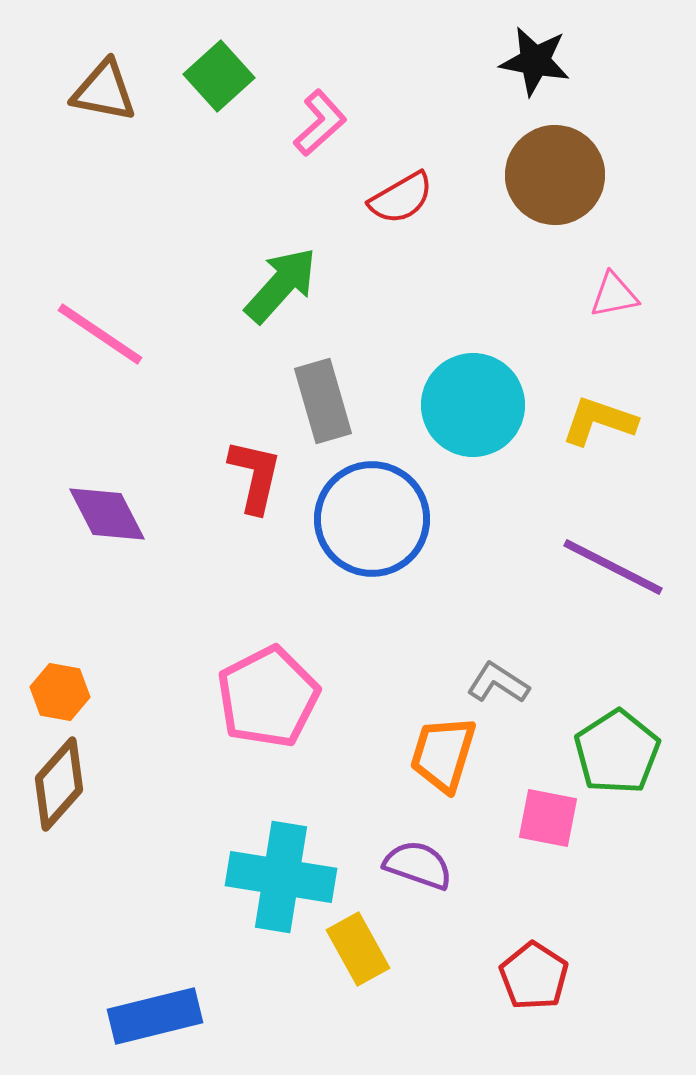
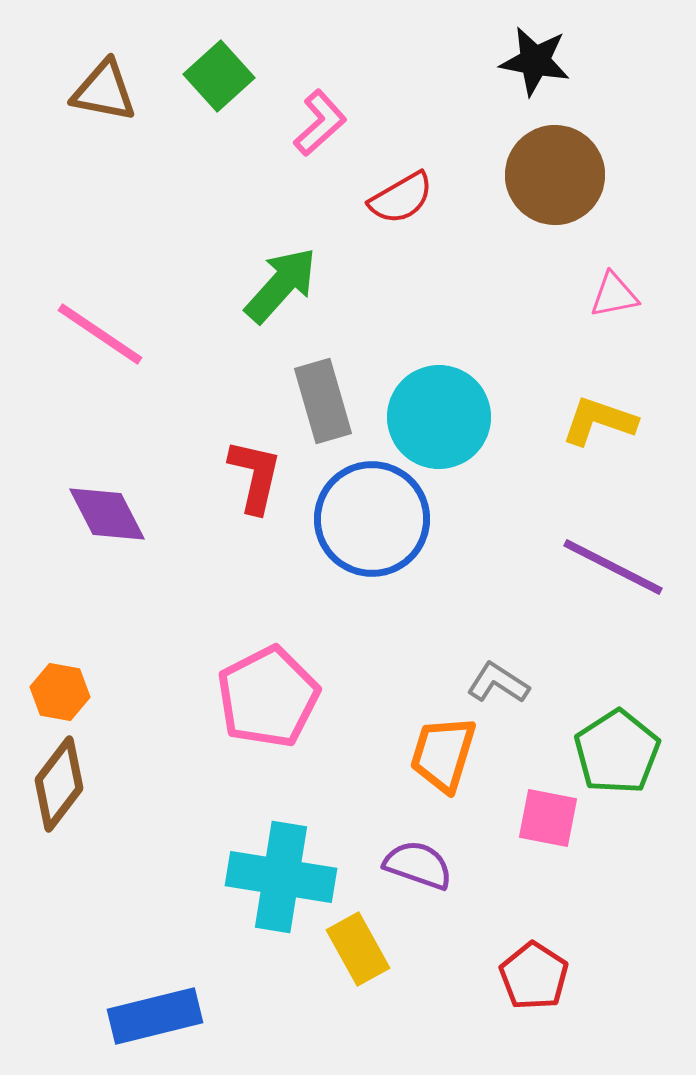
cyan circle: moved 34 px left, 12 px down
brown diamond: rotated 4 degrees counterclockwise
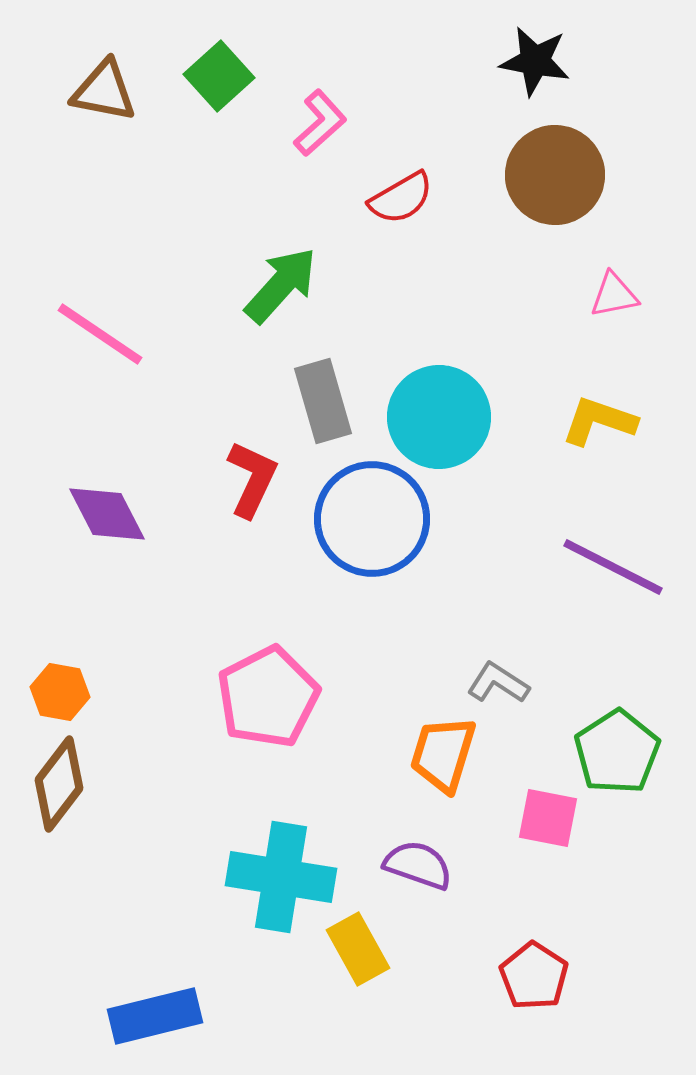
red L-shape: moved 3 px left, 3 px down; rotated 12 degrees clockwise
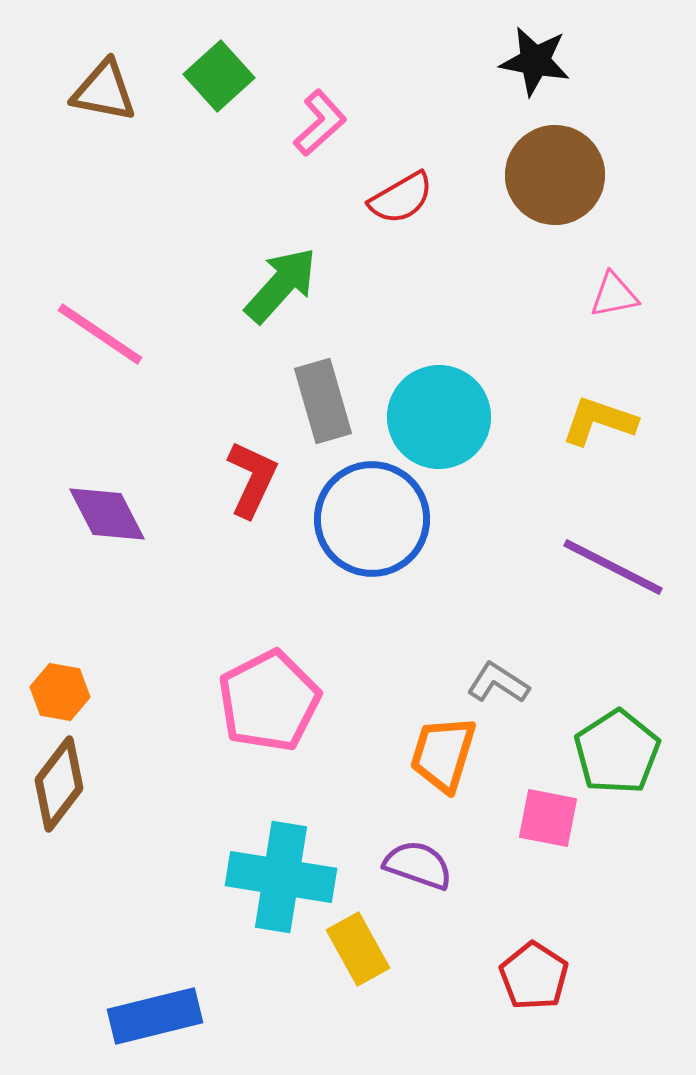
pink pentagon: moved 1 px right, 4 px down
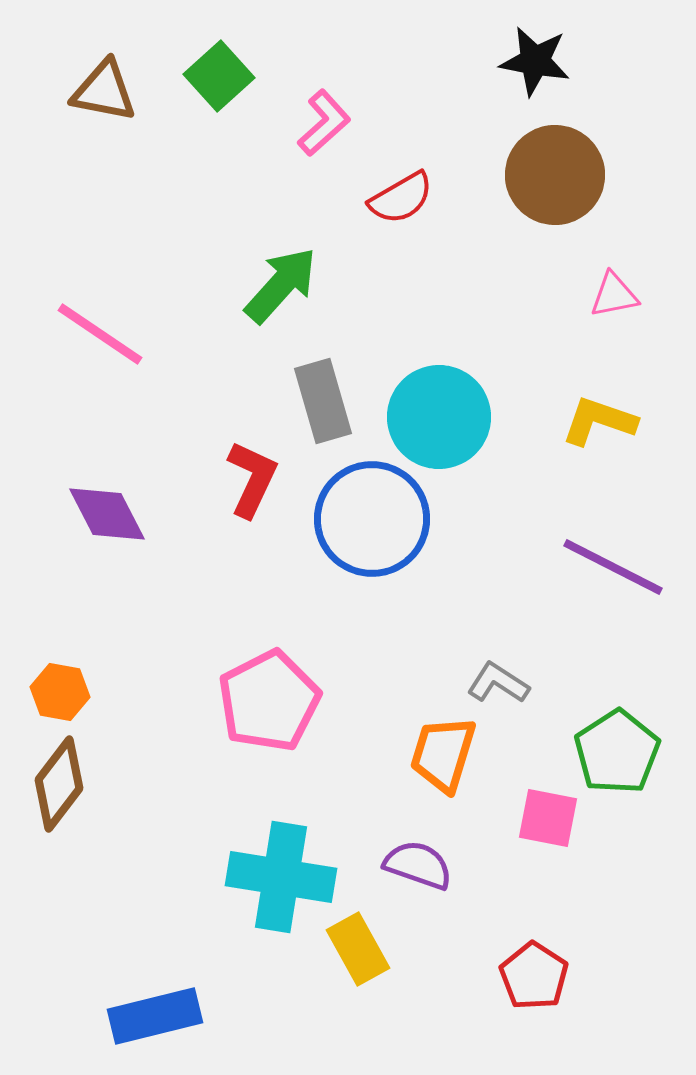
pink L-shape: moved 4 px right
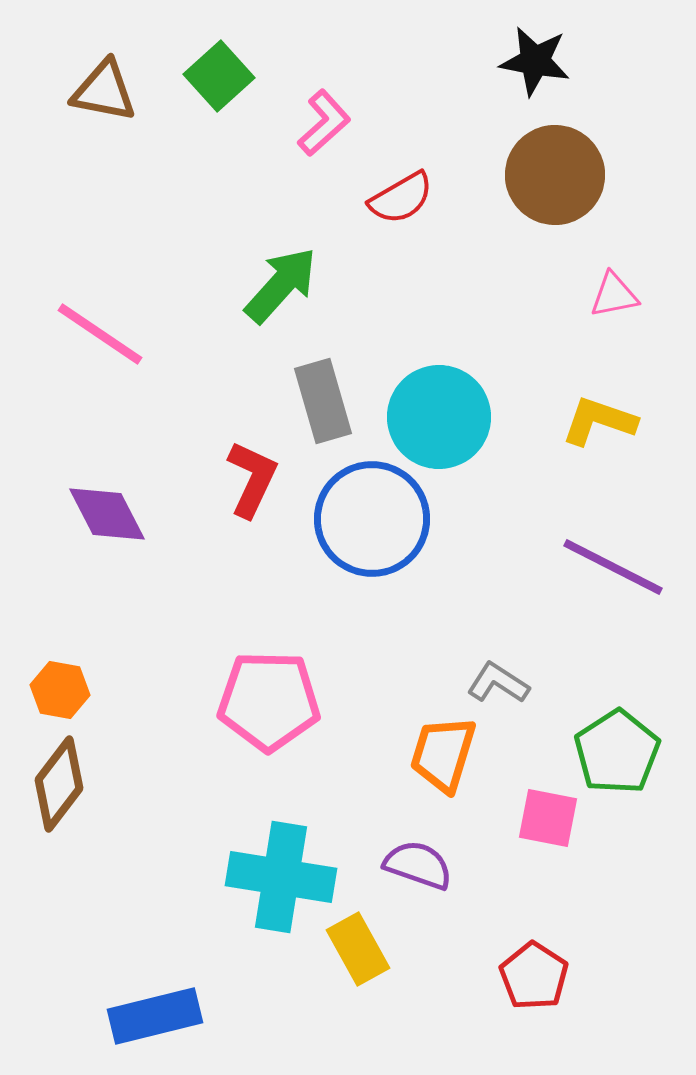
orange hexagon: moved 2 px up
pink pentagon: rotated 28 degrees clockwise
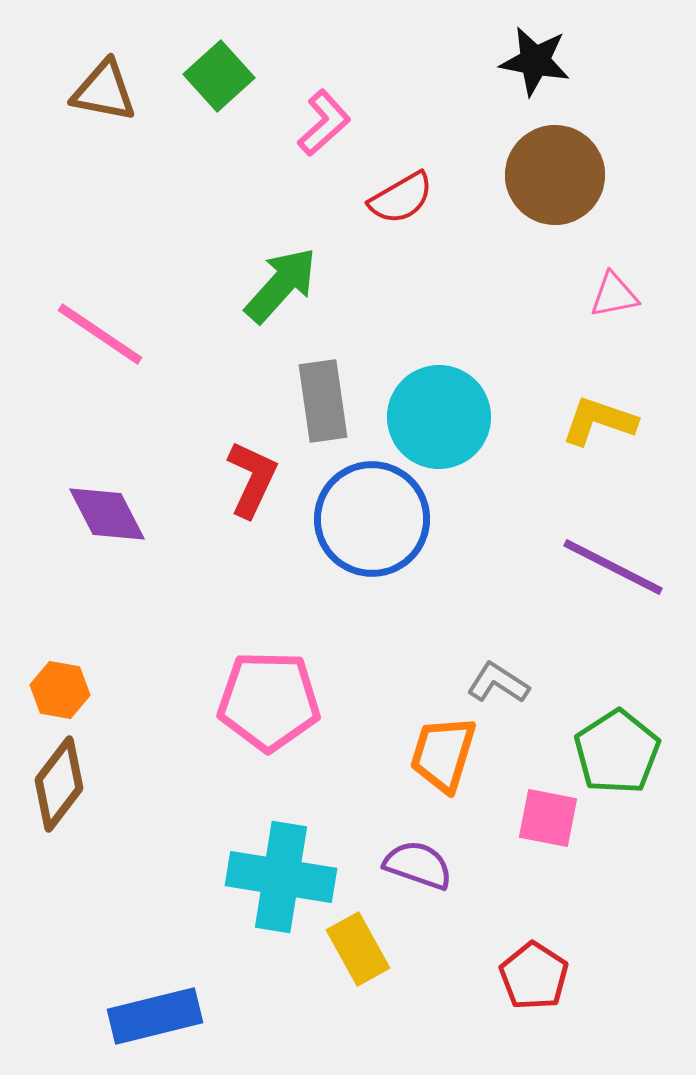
gray rectangle: rotated 8 degrees clockwise
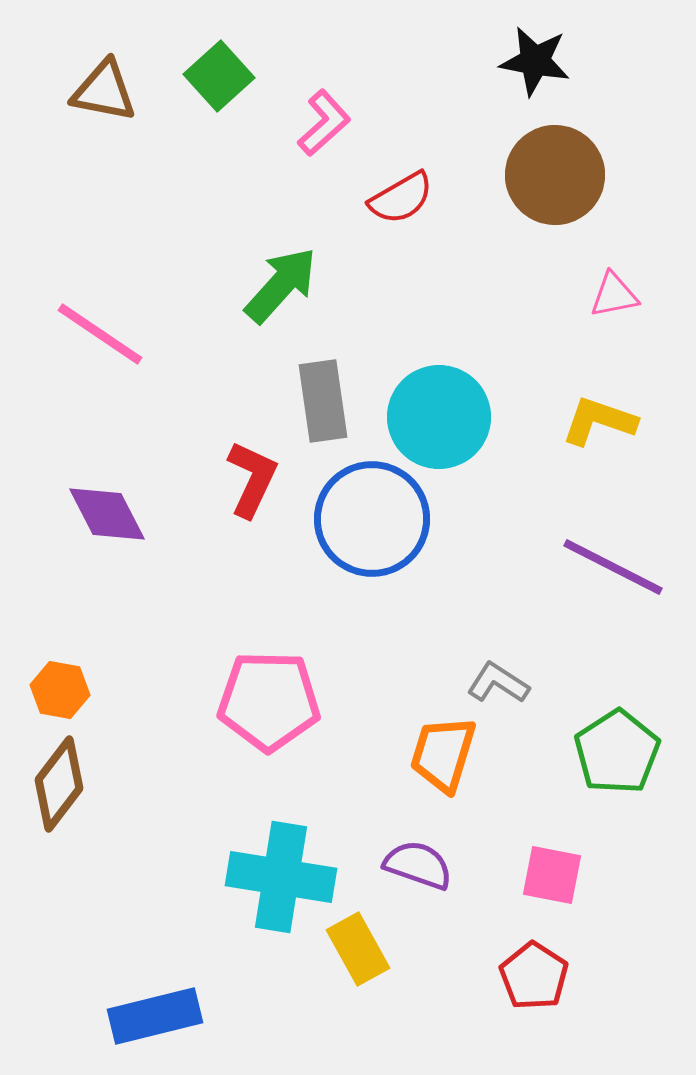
pink square: moved 4 px right, 57 px down
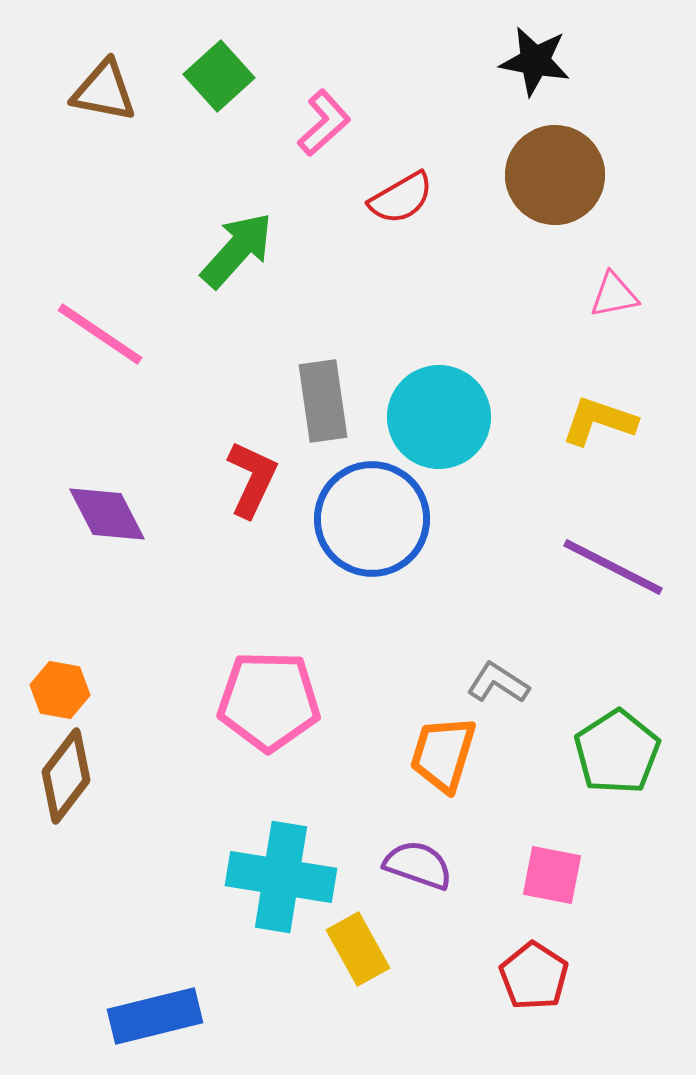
green arrow: moved 44 px left, 35 px up
brown diamond: moved 7 px right, 8 px up
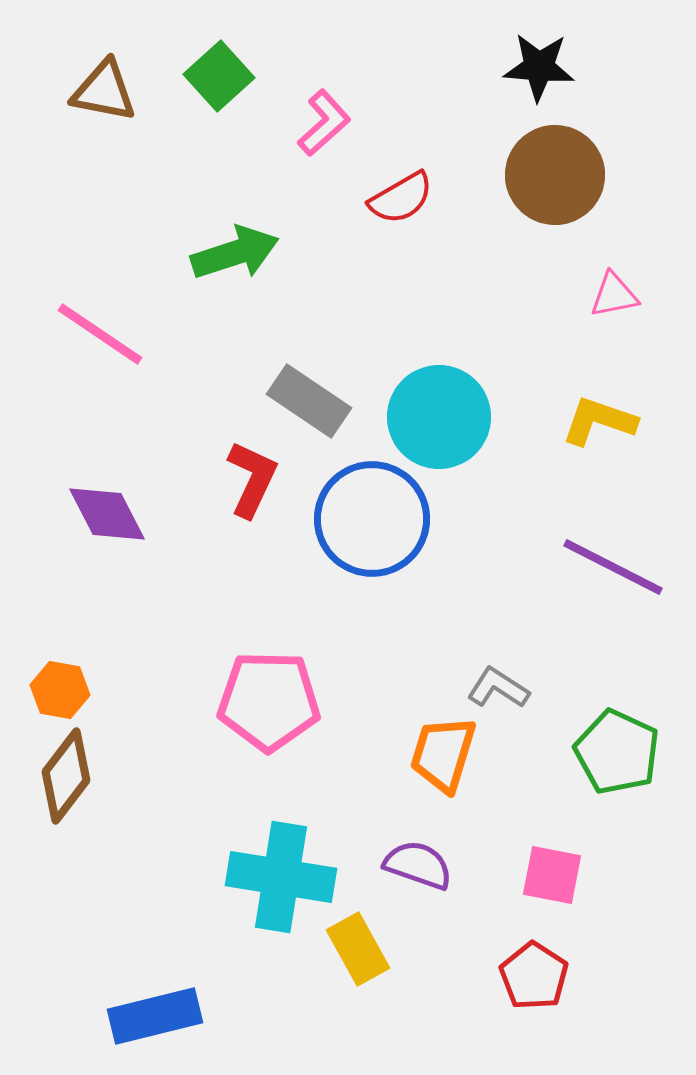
black star: moved 4 px right, 6 px down; rotated 6 degrees counterclockwise
green arrow: moved 2 px left, 3 px down; rotated 30 degrees clockwise
gray rectangle: moved 14 px left; rotated 48 degrees counterclockwise
gray L-shape: moved 5 px down
green pentagon: rotated 14 degrees counterclockwise
